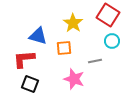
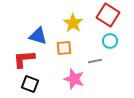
cyan circle: moved 2 px left
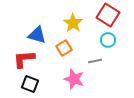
blue triangle: moved 1 px left, 1 px up
cyan circle: moved 2 px left, 1 px up
orange square: rotated 28 degrees counterclockwise
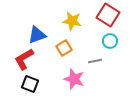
yellow star: moved 1 px left, 2 px up; rotated 24 degrees counterclockwise
blue triangle: rotated 36 degrees counterclockwise
cyan circle: moved 2 px right, 1 px down
red L-shape: rotated 25 degrees counterclockwise
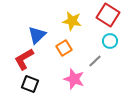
blue triangle: rotated 24 degrees counterclockwise
gray line: rotated 32 degrees counterclockwise
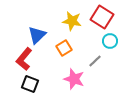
red square: moved 6 px left, 2 px down
red L-shape: rotated 20 degrees counterclockwise
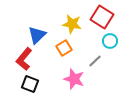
yellow star: moved 3 px down
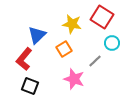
cyan circle: moved 2 px right, 2 px down
orange square: moved 1 px down
black square: moved 2 px down
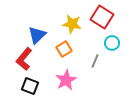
gray line: rotated 24 degrees counterclockwise
pink star: moved 8 px left, 1 px down; rotated 25 degrees clockwise
